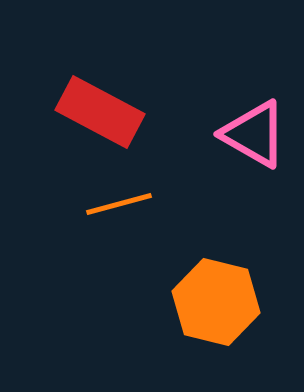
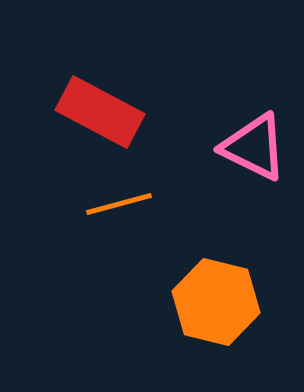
pink triangle: moved 13 px down; rotated 4 degrees counterclockwise
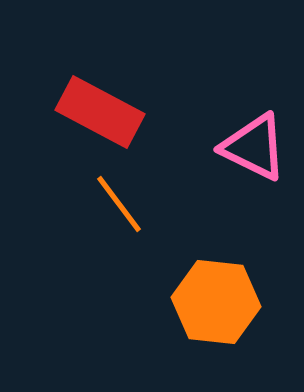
orange line: rotated 68 degrees clockwise
orange hexagon: rotated 8 degrees counterclockwise
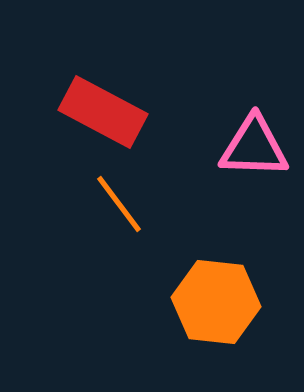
red rectangle: moved 3 px right
pink triangle: rotated 24 degrees counterclockwise
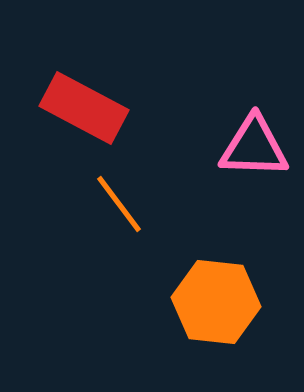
red rectangle: moved 19 px left, 4 px up
